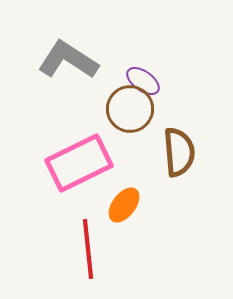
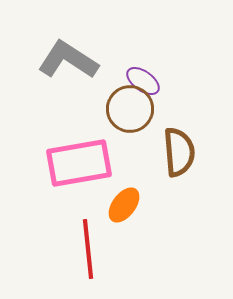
pink rectangle: rotated 16 degrees clockwise
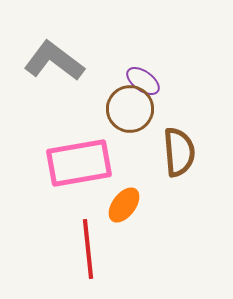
gray L-shape: moved 14 px left, 1 px down; rotated 4 degrees clockwise
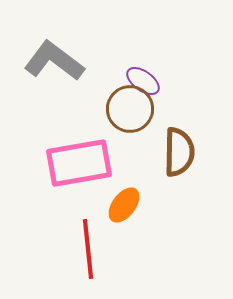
brown semicircle: rotated 6 degrees clockwise
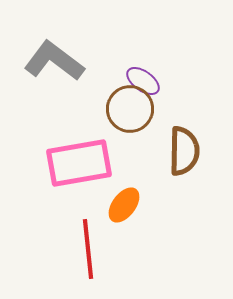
brown semicircle: moved 5 px right, 1 px up
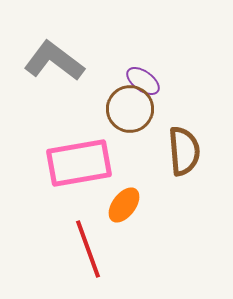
brown semicircle: rotated 6 degrees counterclockwise
red line: rotated 14 degrees counterclockwise
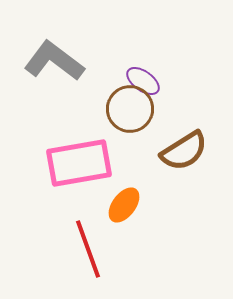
brown semicircle: rotated 63 degrees clockwise
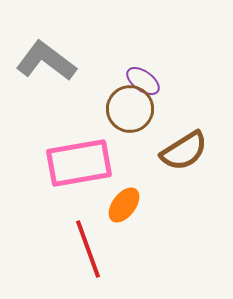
gray L-shape: moved 8 px left
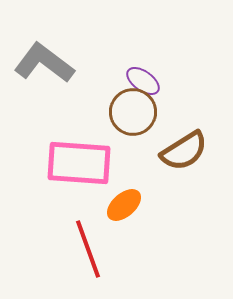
gray L-shape: moved 2 px left, 2 px down
brown circle: moved 3 px right, 3 px down
pink rectangle: rotated 14 degrees clockwise
orange ellipse: rotated 12 degrees clockwise
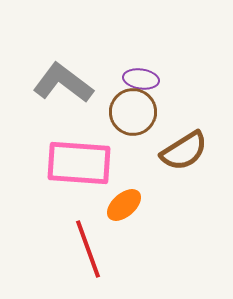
gray L-shape: moved 19 px right, 20 px down
purple ellipse: moved 2 px left, 2 px up; rotated 28 degrees counterclockwise
